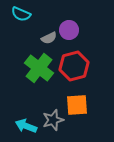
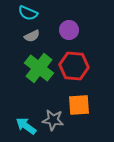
cyan semicircle: moved 7 px right, 1 px up
gray semicircle: moved 17 px left, 2 px up
red hexagon: rotated 20 degrees clockwise
orange square: moved 2 px right
gray star: rotated 25 degrees clockwise
cyan arrow: rotated 15 degrees clockwise
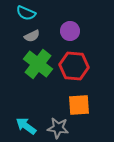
cyan semicircle: moved 2 px left
purple circle: moved 1 px right, 1 px down
green cross: moved 1 px left, 4 px up
gray star: moved 5 px right, 8 px down
